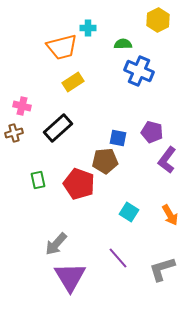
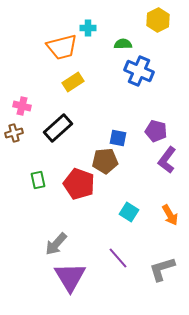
purple pentagon: moved 4 px right, 1 px up
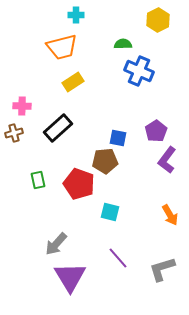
cyan cross: moved 12 px left, 13 px up
pink cross: rotated 12 degrees counterclockwise
purple pentagon: rotated 25 degrees clockwise
cyan square: moved 19 px left; rotated 18 degrees counterclockwise
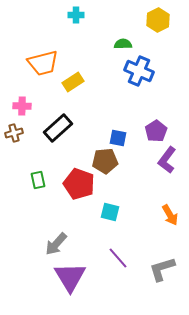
orange trapezoid: moved 19 px left, 16 px down
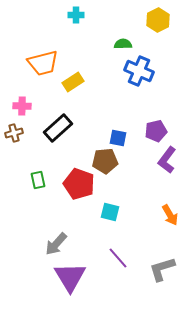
purple pentagon: rotated 20 degrees clockwise
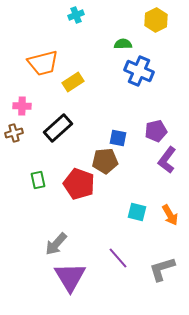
cyan cross: rotated 21 degrees counterclockwise
yellow hexagon: moved 2 px left
cyan square: moved 27 px right
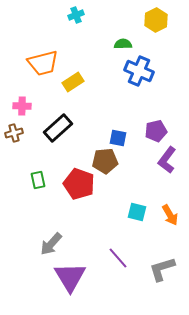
gray arrow: moved 5 px left
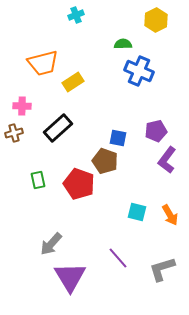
brown pentagon: rotated 25 degrees clockwise
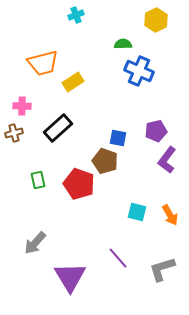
gray arrow: moved 16 px left, 1 px up
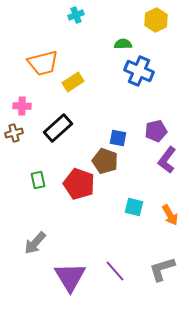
cyan square: moved 3 px left, 5 px up
purple line: moved 3 px left, 13 px down
